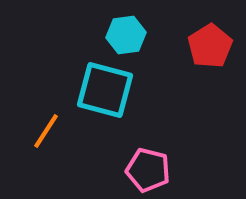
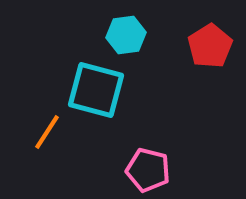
cyan square: moved 9 px left
orange line: moved 1 px right, 1 px down
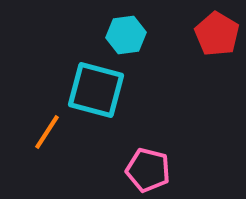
red pentagon: moved 7 px right, 12 px up; rotated 9 degrees counterclockwise
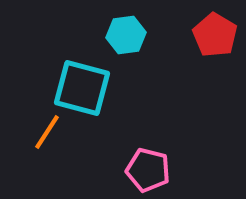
red pentagon: moved 2 px left, 1 px down
cyan square: moved 14 px left, 2 px up
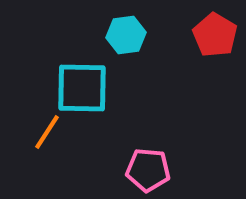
cyan square: rotated 14 degrees counterclockwise
pink pentagon: rotated 9 degrees counterclockwise
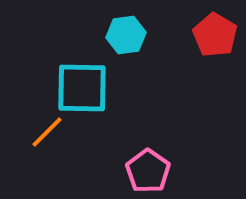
orange line: rotated 12 degrees clockwise
pink pentagon: moved 1 px down; rotated 30 degrees clockwise
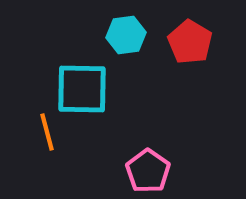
red pentagon: moved 25 px left, 7 px down
cyan square: moved 1 px down
orange line: rotated 60 degrees counterclockwise
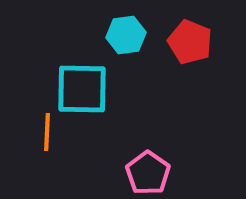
red pentagon: rotated 9 degrees counterclockwise
orange line: rotated 18 degrees clockwise
pink pentagon: moved 2 px down
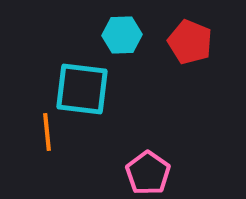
cyan hexagon: moved 4 px left; rotated 6 degrees clockwise
cyan square: rotated 6 degrees clockwise
orange line: rotated 9 degrees counterclockwise
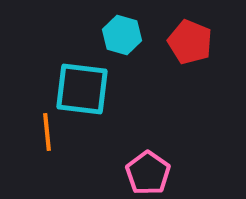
cyan hexagon: rotated 18 degrees clockwise
